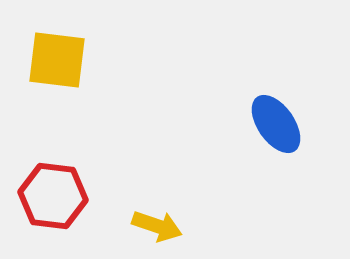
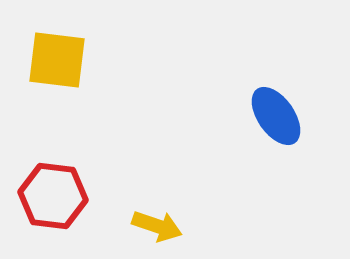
blue ellipse: moved 8 px up
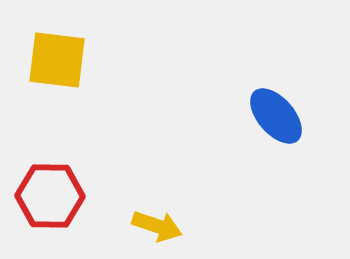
blue ellipse: rotated 6 degrees counterclockwise
red hexagon: moved 3 px left; rotated 6 degrees counterclockwise
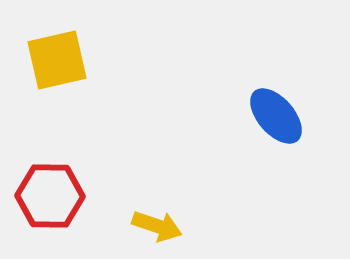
yellow square: rotated 20 degrees counterclockwise
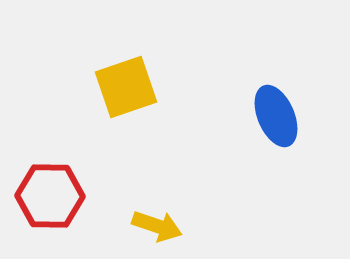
yellow square: moved 69 px right, 27 px down; rotated 6 degrees counterclockwise
blue ellipse: rotated 18 degrees clockwise
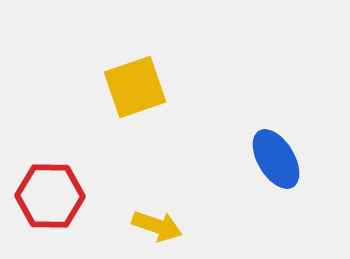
yellow square: moved 9 px right
blue ellipse: moved 43 px down; rotated 8 degrees counterclockwise
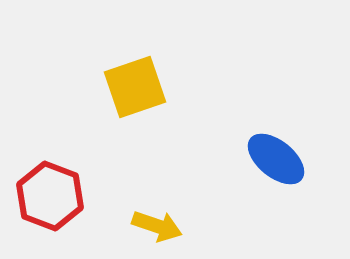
blue ellipse: rotated 20 degrees counterclockwise
red hexagon: rotated 20 degrees clockwise
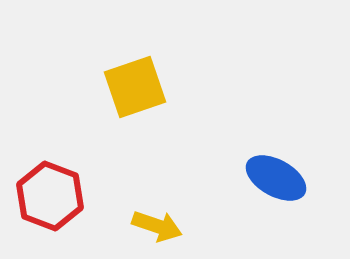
blue ellipse: moved 19 px down; rotated 10 degrees counterclockwise
